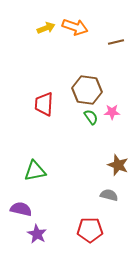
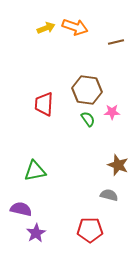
green semicircle: moved 3 px left, 2 px down
purple star: moved 1 px left, 1 px up; rotated 12 degrees clockwise
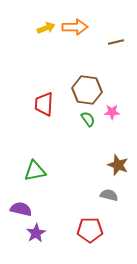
orange arrow: rotated 20 degrees counterclockwise
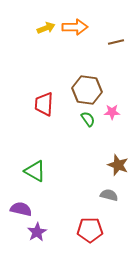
green triangle: rotated 40 degrees clockwise
purple star: moved 1 px right, 1 px up
